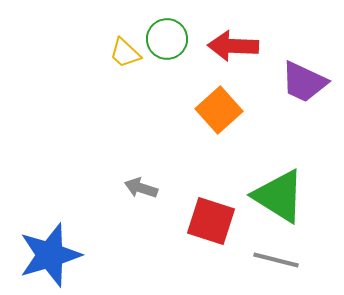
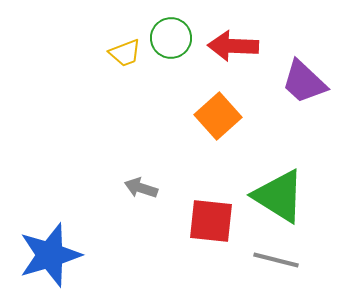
green circle: moved 4 px right, 1 px up
yellow trapezoid: rotated 64 degrees counterclockwise
purple trapezoid: rotated 18 degrees clockwise
orange square: moved 1 px left, 6 px down
red square: rotated 12 degrees counterclockwise
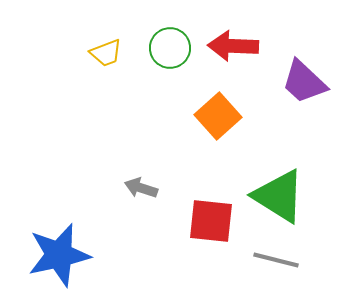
green circle: moved 1 px left, 10 px down
yellow trapezoid: moved 19 px left
blue star: moved 9 px right; rotated 4 degrees clockwise
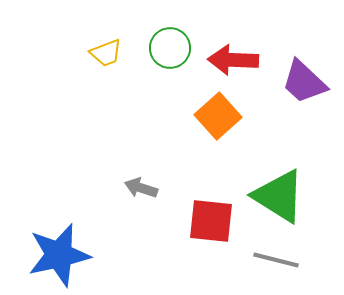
red arrow: moved 14 px down
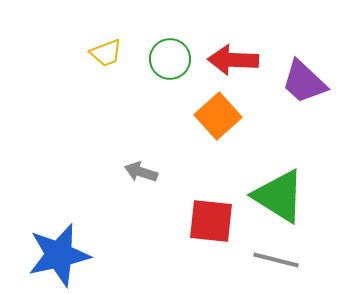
green circle: moved 11 px down
gray arrow: moved 16 px up
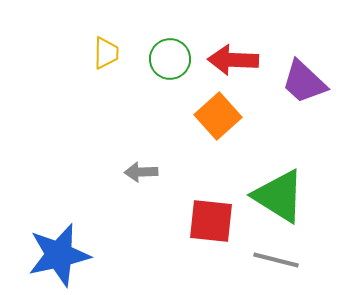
yellow trapezoid: rotated 68 degrees counterclockwise
gray arrow: rotated 20 degrees counterclockwise
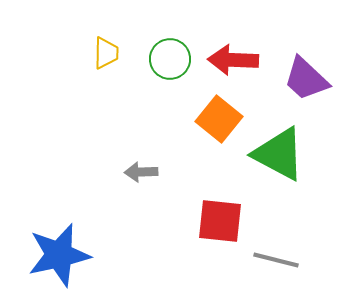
purple trapezoid: moved 2 px right, 3 px up
orange square: moved 1 px right, 3 px down; rotated 9 degrees counterclockwise
green triangle: moved 42 px up; rotated 4 degrees counterclockwise
red square: moved 9 px right
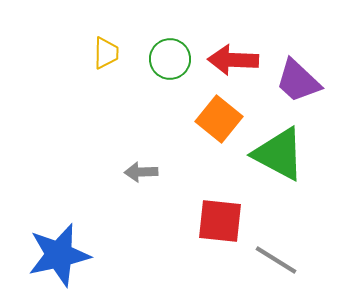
purple trapezoid: moved 8 px left, 2 px down
gray line: rotated 18 degrees clockwise
